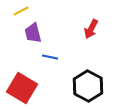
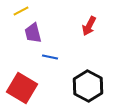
red arrow: moved 2 px left, 3 px up
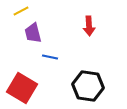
red arrow: rotated 30 degrees counterclockwise
black hexagon: rotated 20 degrees counterclockwise
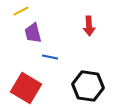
red square: moved 4 px right
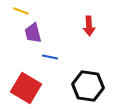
yellow line: rotated 49 degrees clockwise
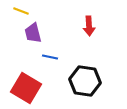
black hexagon: moved 3 px left, 5 px up
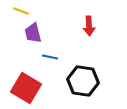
black hexagon: moved 2 px left
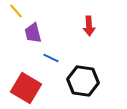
yellow line: moved 5 px left; rotated 28 degrees clockwise
blue line: moved 1 px right, 1 px down; rotated 14 degrees clockwise
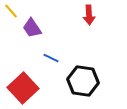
yellow line: moved 5 px left
red arrow: moved 11 px up
purple trapezoid: moved 1 px left, 5 px up; rotated 20 degrees counterclockwise
red square: moved 3 px left; rotated 16 degrees clockwise
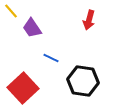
red arrow: moved 5 px down; rotated 18 degrees clockwise
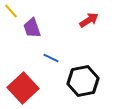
red arrow: rotated 138 degrees counterclockwise
purple trapezoid: rotated 15 degrees clockwise
black hexagon: rotated 20 degrees counterclockwise
